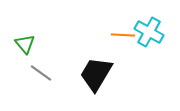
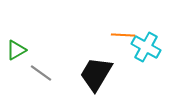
cyan cross: moved 3 px left, 15 px down
green triangle: moved 9 px left, 6 px down; rotated 40 degrees clockwise
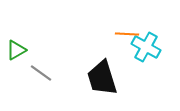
orange line: moved 4 px right, 1 px up
black trapezoid: moved 6 px right, 4 px down; rotated 48 degrees counterclockwise
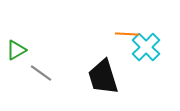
cyan cross: rotated 16 degrees clockwise
black trapezoid: moved 1 px right, 1 px up
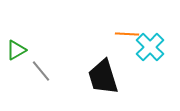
cyan cross: moved 4 px right
gray line: moved 2 px up; rotated 15 degrees clockwise
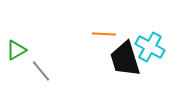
orange line: moved 23 px left
cyan cross: rotated 16 degrees counterclockwise
black trapezoid: moved 22 px right, 18 px up
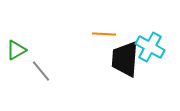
black trapezoid: rotated 21 degrees clockwise
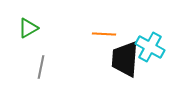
green triangle: moved 12 px right, 22 px up
gray line: moved 4 px up; rotated 50 degrees clockwise
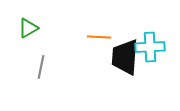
orange line: moved 5 px left, 3 px down
cyan cross: rotated 32 degrees counterclockwise
black trapezoid: moved 2 px up
